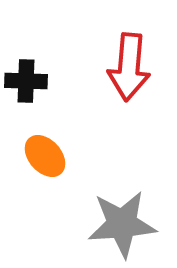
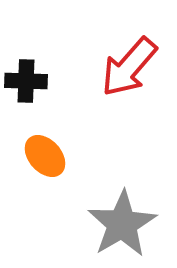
red arrow: rotated 36 degrees clockwise
gray star: rotated 26 degrees counterclockwise
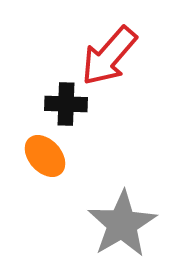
red arrow: moved 20 px left, 11 px up
black cross: moved 40 px right, 23 px down
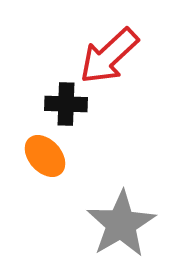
red arrow: rotated 6 degrees clockwise
gray star: moved 1 px left
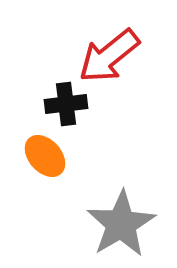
red arrow: rotated 4 degrees clockwise
black cross: rotated 9 degrees counterclockwise
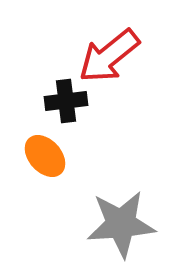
black cross: moved 3 px up
gray star: rotated 26 degrees clockwise
